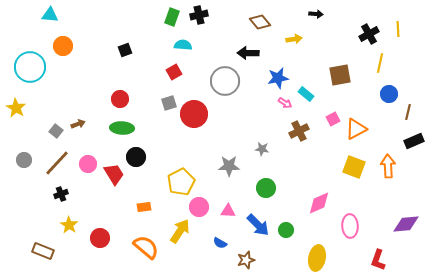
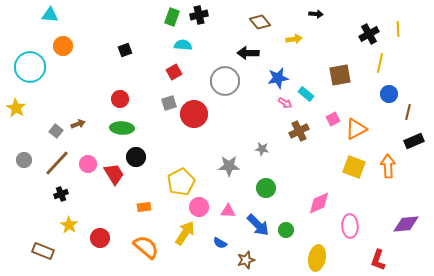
yellow arrow at (180, 231): moved 5 px right, 2 px down
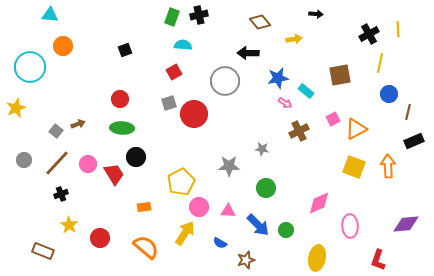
cyan rectangle at (306, 94): moved 3 px up
yellow star at (16, 108): rotated 18 degrees clockwise
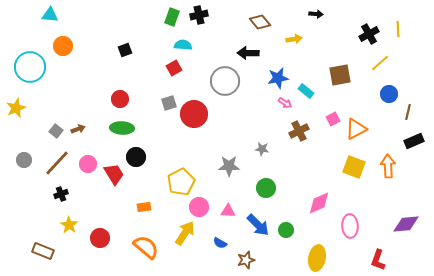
yellow line at (380, 63): rotated 36 degrees clockwise
red square at (174, 72): moved 4 px up
brown arrow at (78, 124): moved 5 px down
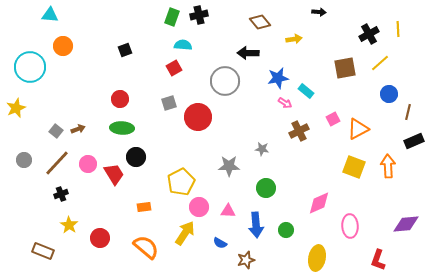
black arrow at (316, 14): moved 3 px right, 2 px up
brown square at (340, 75): moved 5 px right, 7 px up
red circle at (194, 114): moved 4 px right, 3 px down
orange triangle at (356, 129): moved 2 px right
blue arrow at (258, 225): moved 2 px left; rotated 40 degrees clockwise
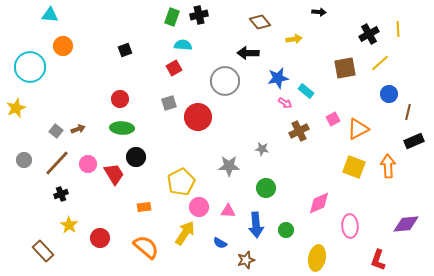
brown rectangle at (43, 251): rotated 25 degrees clockwise
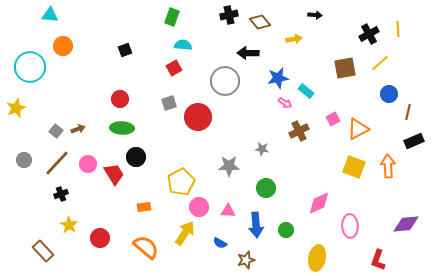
black arrow at (319, 12): moved 4 px left, 3 px down
black cross at (199, 15): moved 30 px right
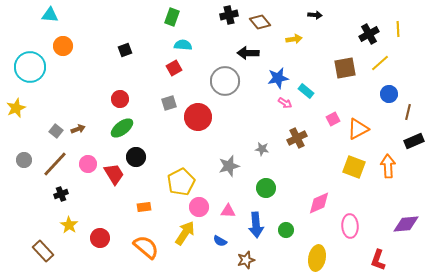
green ellipse at (122, 128): rotated 40 degrees counterclockwise
brown cross at (299, 131): moved 2 px left, 7 px down
brown line at (57, 163): moved 2 px left, 1 px down
gray star at (229, 166): rotated 15 degrees counterclockwise
blue semicircle at (220, 243): moved 2 px up
